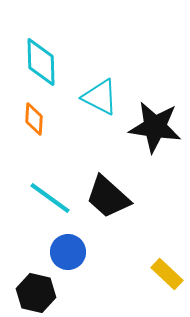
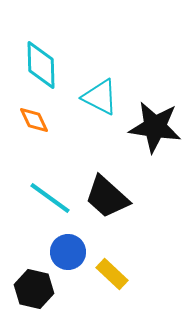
cyan diamond: moved 3 px down
orange diamond: moved 1 px down; rotated 28 degrees counterclockwise
black trapezoid: moved 1 px left
yellow rectangle: moved 55 px left
black hexagon: moved 2 px left, 4 px up
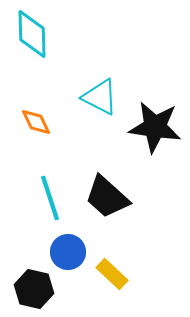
cyan diamond: moved 9 px left, 31 px up
orange diamond: moved 2 px right, 2 px down
cyan line: rotated 36 degrees clockwise
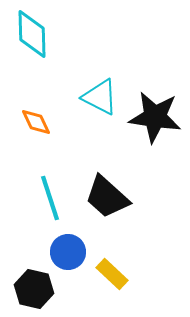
black star: moved 10 px up
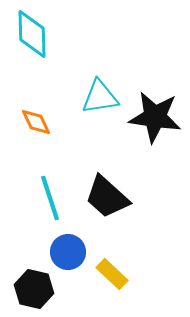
cyan triangle: rotated 36 degrees counterclockwise
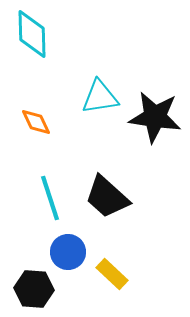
black hexagon: rotated 9 degrees counterclockwise
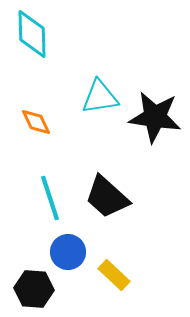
yellow rectangle: moved 2 px right, 1 px down
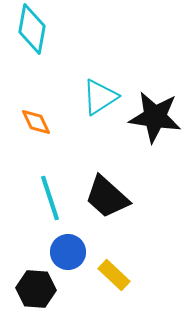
cyan diamond: moved 5 px up; rotated 12 degrees clockwise
cyan triangle: rotated 24 degrees counterclockwise
black hexagon: moved 2 px right
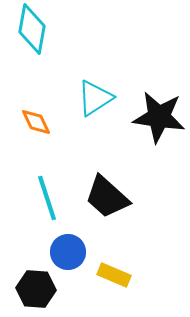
cyan triangle: moved 5 px left, 1 px down
black star: moved 4 px right
cyan line: moved 3 px left
yellow rectangle: rotated 20 degrees counterclockwise
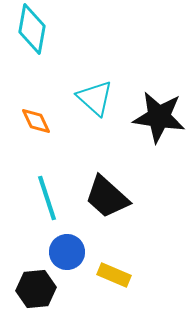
cyan triangle: rotated 45 degrees counterclockwise
orange diamond: moved 1 px up
blue circle: moved 1 px left
black hexagon: rotated 9 degrees counterclockwise
